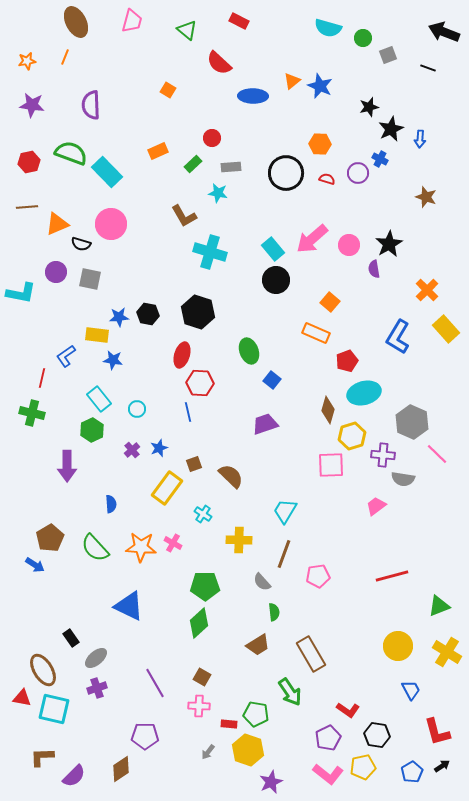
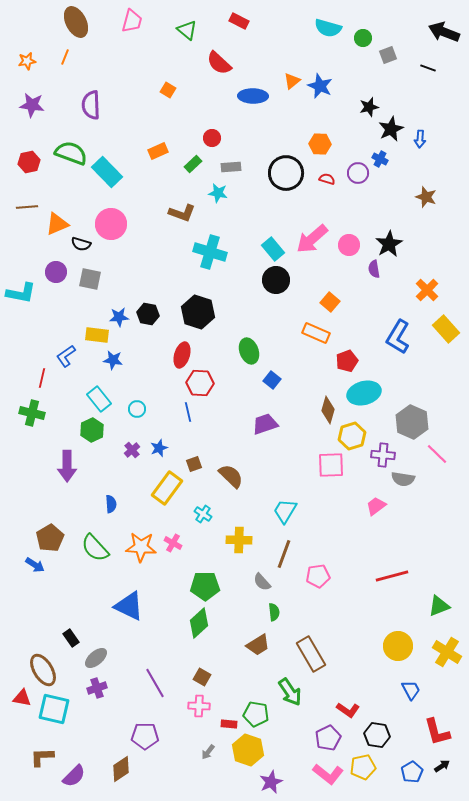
brown L-shape at (184, 216): moved 2 px left, 3 px up; rotated 40 degrees counterclockwise
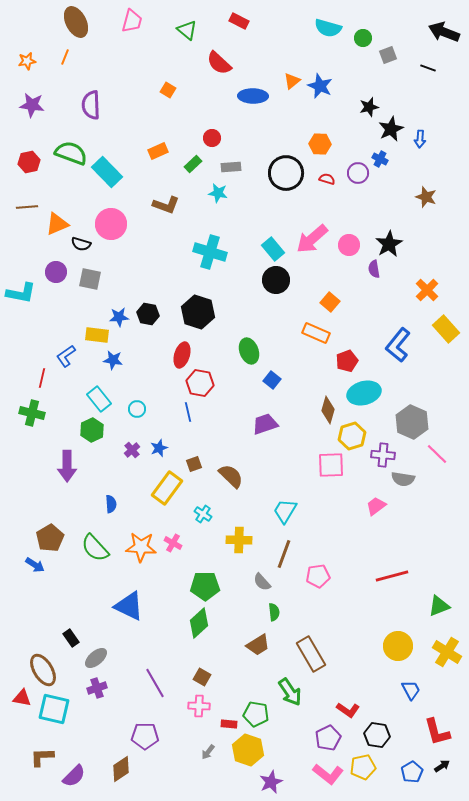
brown L-shape at (182, 213): moved 16 px left, 8 px up
blue L-shape at (398, 337): moved 8 px down; rotated 8 degrees clockwise
red hexagon at (200, 383): rotated 8 degrees clockwise
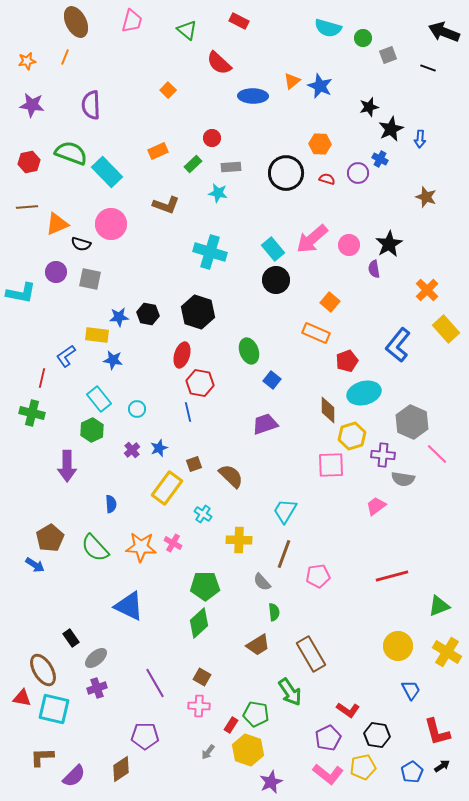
orange square at (168, 90): rotated 14 degrees clockwise
brown diamond at (328, 410): rotated 16 degrees counterclockwise
red rectangle at (229, 724): moved 2 px right, 1 px down; rotated 63 degrees counterclockwise
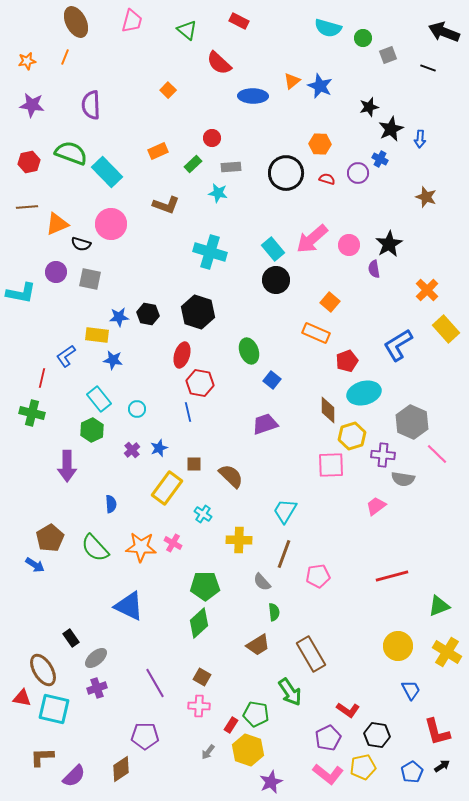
blue L-shape at (398, 345): rotated 20 degrees clockwise
brown square at (194, 464): rotated 21 degrees clockwise
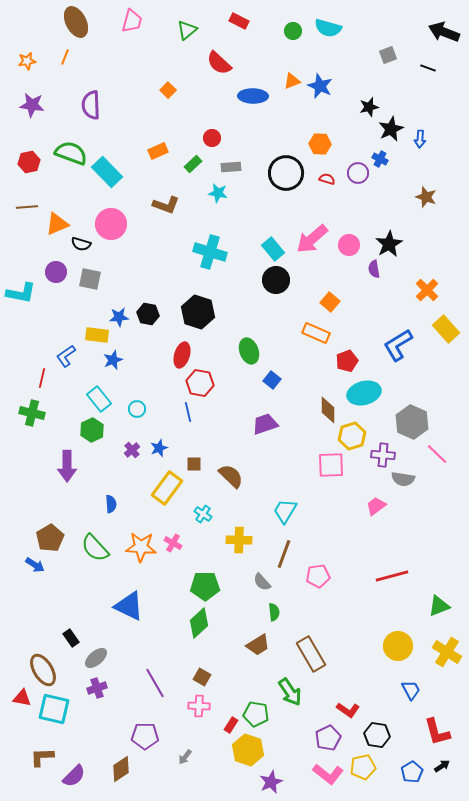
green triangle at (187, 30): rotated 40 degrees clockwise
green circle at (363, 38): moved 70 px left, 7 px up
orange triangle at (292, 81): rotated 18 degrees clockwise
blue star at (113, 360): rotated 30 degrees counterclockwise
gray arrow at (208, 752): moved 23 px left, 5 px down
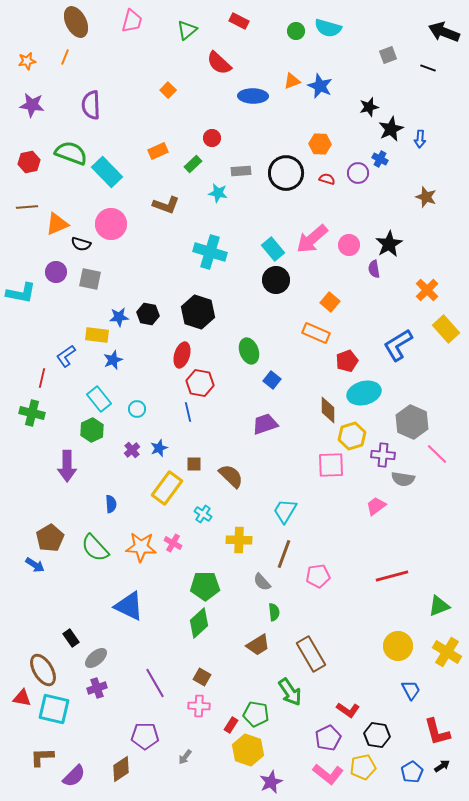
green circle at (293, 31): moved 3 px right
gray rectangle at (231, 167): moved 10 px right, 4 px down
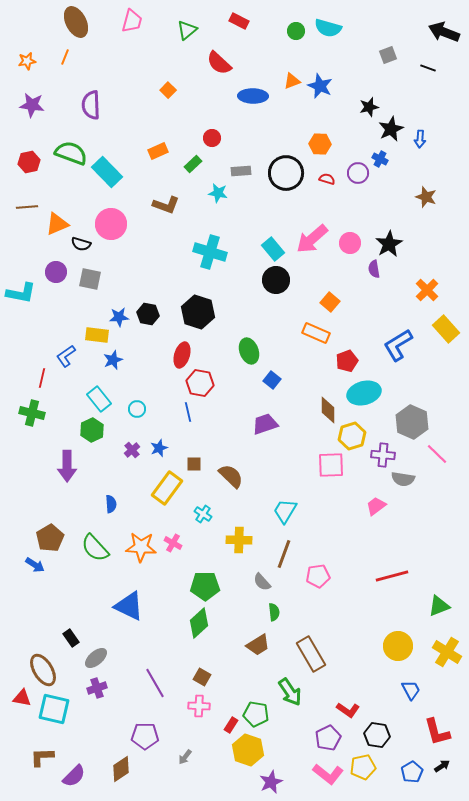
pink circle at (349, 245): moved 1 px right, 2 px up
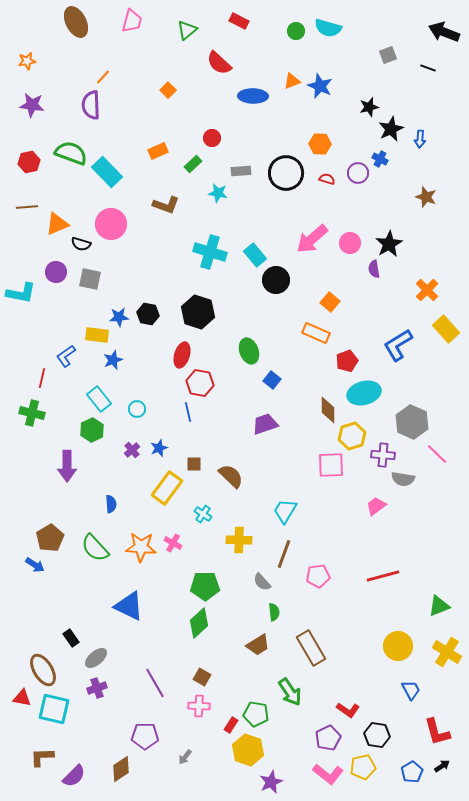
orange line at (65, 57): moved 38 px right, 20 px down; rotated 21 degrees clockwise
cyan rectangle at (273, 249): moved 18 px left, 6 px down
red line at (392, 576): moved 9 px left
brown rectangle at (311, 654): moved 6 px up
